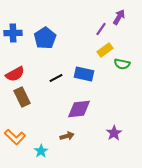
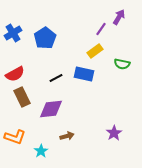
blue cross: rotated 30 degrees counterclockwise
yellow rectangle: moved 10 px left, 1 px down
purple diamond: moved 28 px left
orange L-shape: rotated 25 degrees counterclockwise
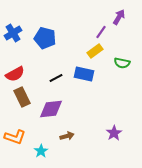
purple line: moved 3 px down
blue pentagon: rotated 25 degrees counterclockwise
green semicircle: moved 1 px up
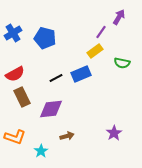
blue rectangle: moved 3 px left; rotated 36 degrees counterclockwise
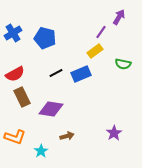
green semicircle: moved 1 px right, 1 px down
black line: moved 5 px up
purple diamond: rotated 15 degrees clockwise
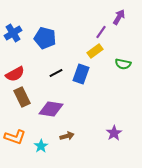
blue rectangle: rotated 48 degrees counterclockwise
cyan star: moved 5 px up
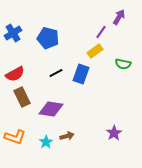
blue pentagon: moved 3 px right
cyan star: moved 5 px right, 4 px up
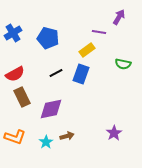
purple line: moved 2 px left; rotated 64 degrees clockwise
yellow rectangle: moved 8 px left, 1 px up
purple diamond: rotated 20 degrees counterclockwise
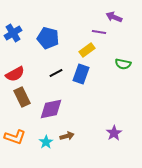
purple arrow: moved 5 px left; rotated 98 degrees counterclockwise
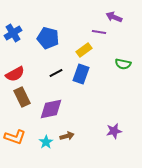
yellow rectangle: moved 3 px left
purple star: moved 2 px up; rotated 21 degrees clockwise
